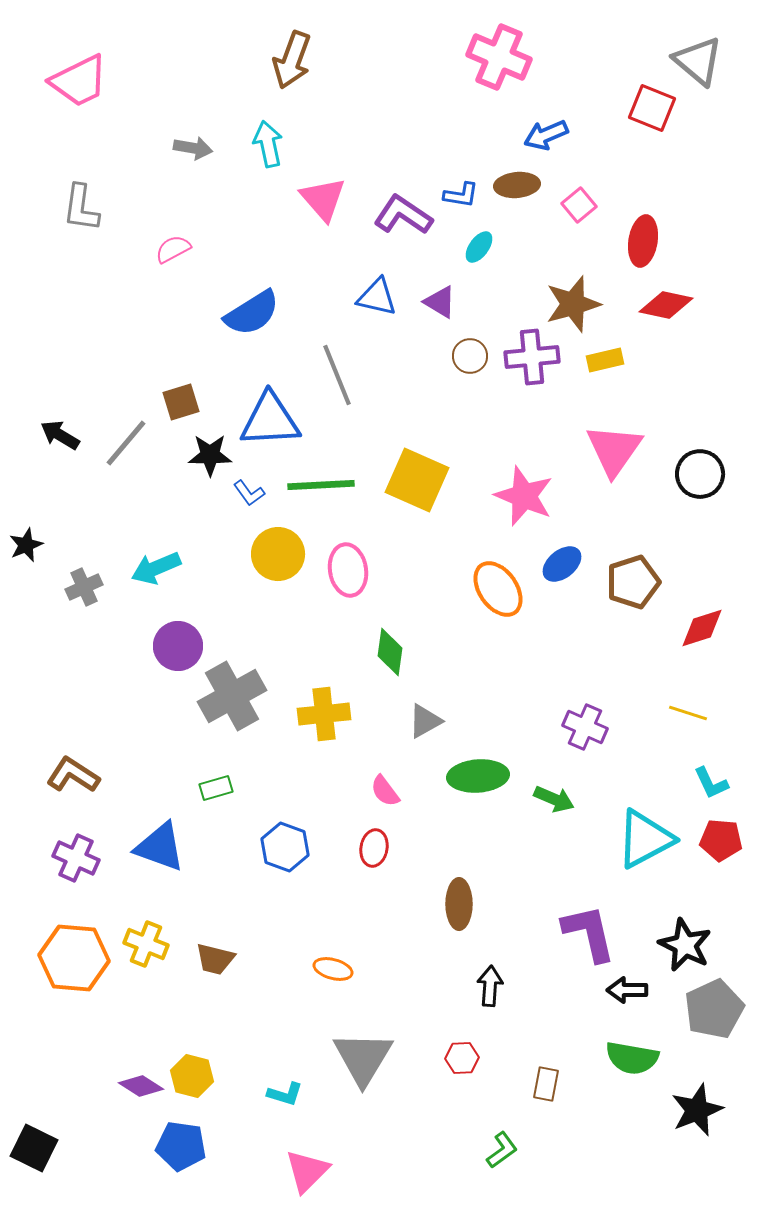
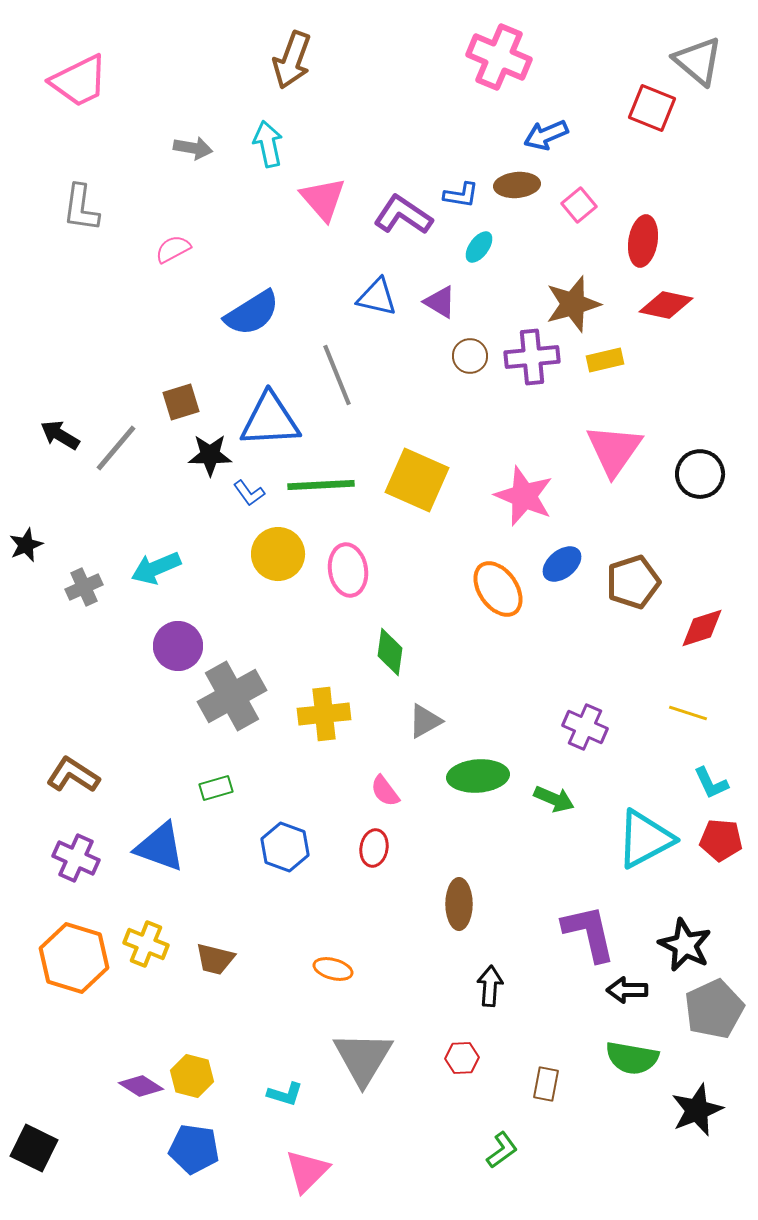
gray line at (126, 443): moved 10 px left, 5 px down
orange hexagon at (74, 958): rotated 12 degrees clockwise
blue pentagon at (181, 1146): moved 13 px right, 3 px down
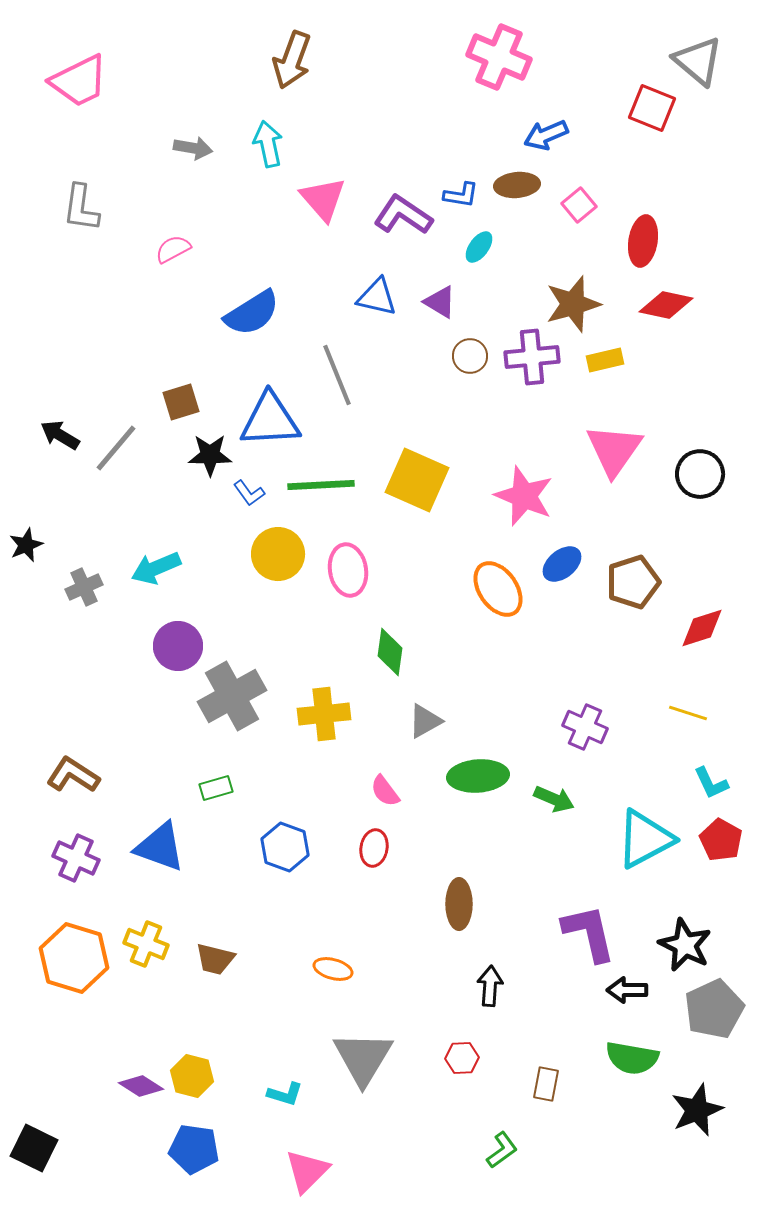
red pentagon at (721, 840): rotated 24 degrees clockwise
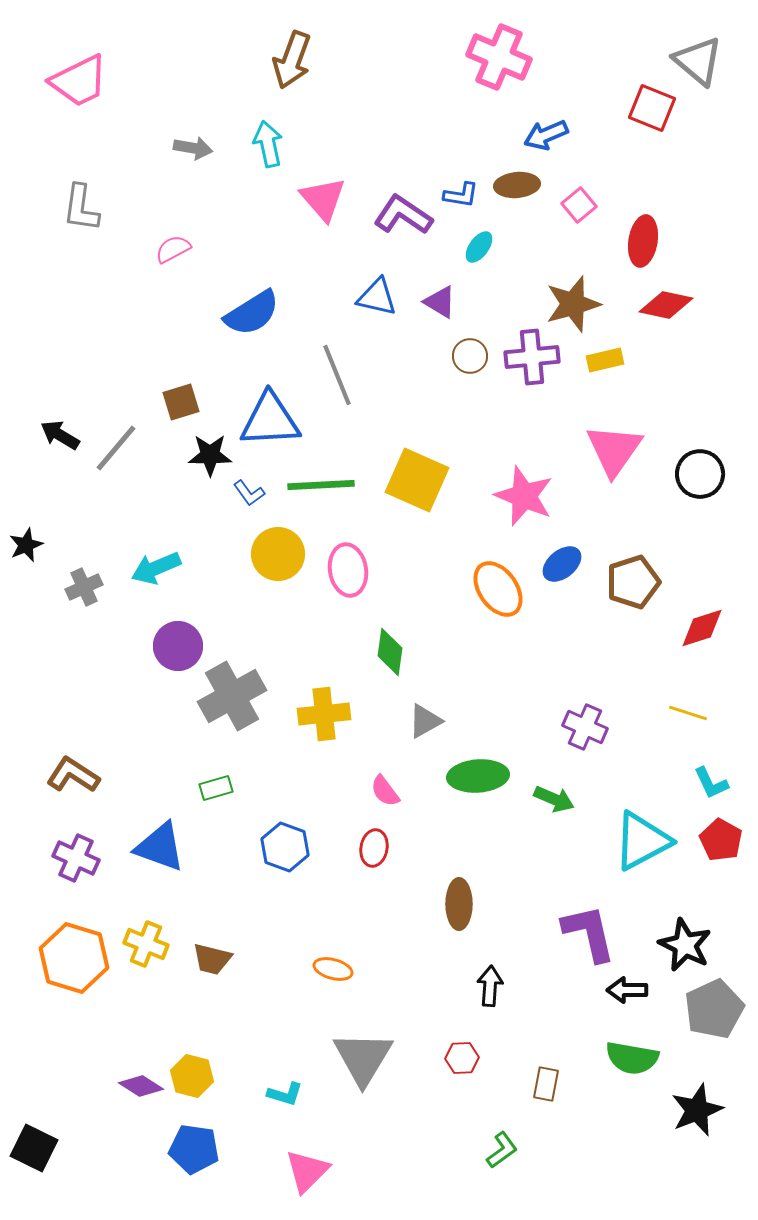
cyan triangle at (645, 839): moved 3 px left, 2 px down
brown trapezoid at (215, 959): moved 3 px left
